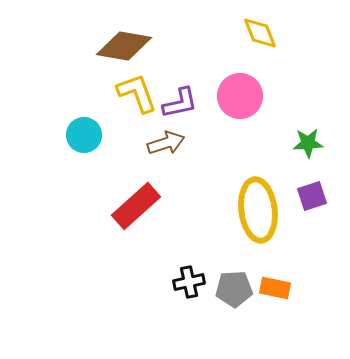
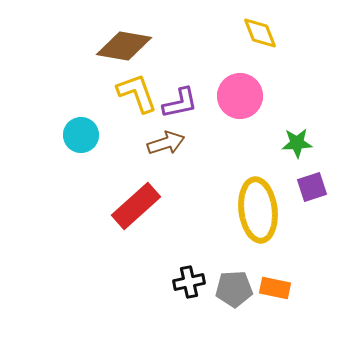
cyan circle: moved 3 px left
green star: moved 11 px left
purple square: moved 9 px up
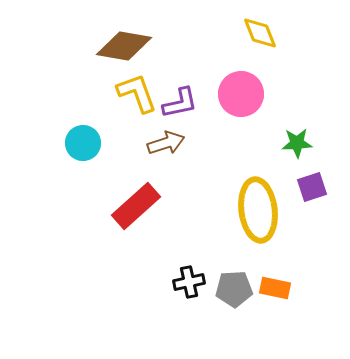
pink circle: moved 1 px right, 2 px up
cyan circle: moved 2 px right, 8 px down
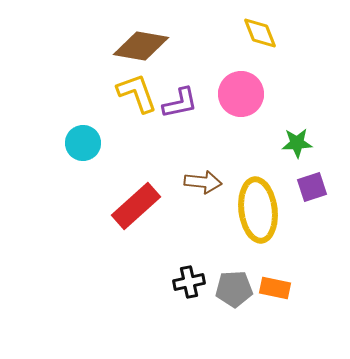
brown diamond: moved 17 px right
brown arrow: moved 37 px right, 39 px down; rotated 24 degrees clockwise
